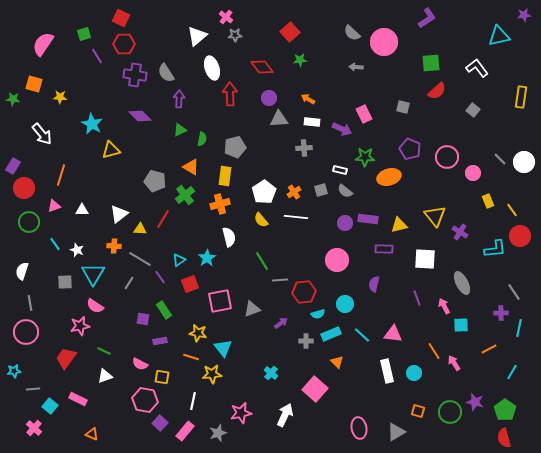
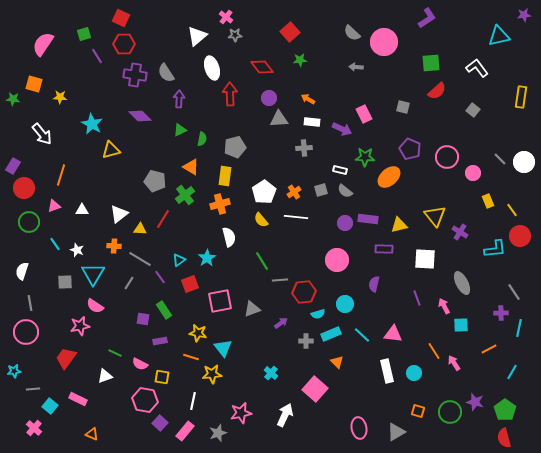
orange ellipse at (389, 177): rotated 25 degrees counterclockwise
green line at (104, 351): moved 11 px right, 2 px down
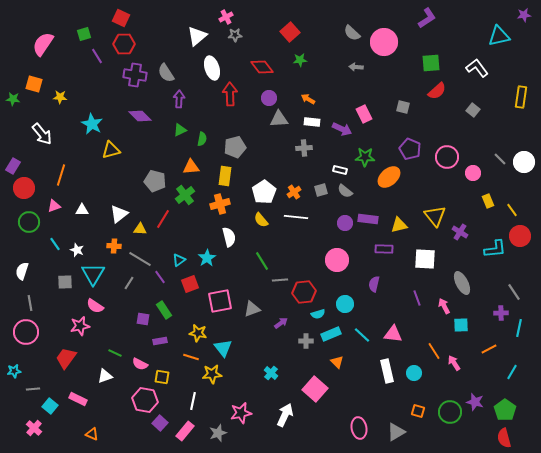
pink cross at (226, 17): rotated 24 degrees clockwise
orange triangle at (191, 167): rotated 36 degrees counterclockwise
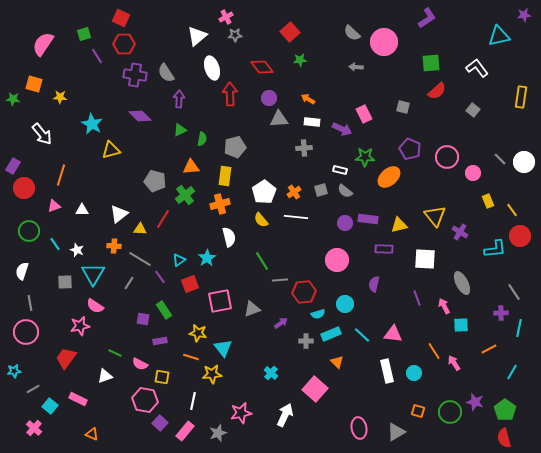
green circle at (29, 222): moved 9 px down
gray line at (33, 389): rotated 24 degrees counterclockwise
